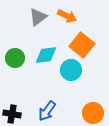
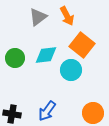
orange arrow: rotated 36 degrees clockwise
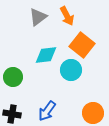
green circle: moved 2 px left, 19 px down
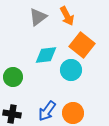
orange circle: moved 20 px left
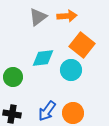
orange arrow: rotated 66 degrees counterclockwise
cyan diamond: moved 3 px left, 3 px down
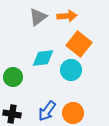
orange square: moved 3 px left, 1 px up
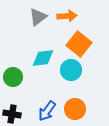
orange circle: moved 2 px right, 4 px up
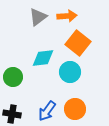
orange square: moved 1 px left, 1 px up
cyan circle: moved 1 px left, 2 px down
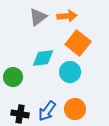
black cross: moved 8 px right
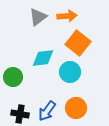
orange circle: moved 1 px right, 1 px up
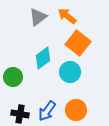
orange arrow: rotated 138 degrees counterclockwise
cyan diamond: rotated 30 degrees counterclockwise
orange circle: moved 2 px down
